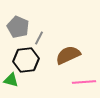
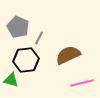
pink line: moved 2 px left, 1 px down; rotated 10 degrees counterclockwise
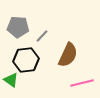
gray pentagon: rotated 20 degrees counterclockwise
gray line: moved 3 px right, 2 px up; rotated 16 degrees clockwise
brown semicircle: rotated 140 degrees clockwise
green triangle: rotated 21 degrees clockwise
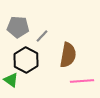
brown semicircle: rotated 15 degrees counterclockwise
black hexagon: rotated 25 degrees counterclockwise
pink line: moved 2 px up; rotated 10 degrees clockwise
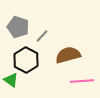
gray pentagon: rotated 15 degrees clockwise
brown semicircle: rotated 115 degrees counterclockwise
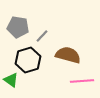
gray pentagon: rotated 10 degrees counterclockwise
brown semicircle: rotated 30 degrees clockwise
black hexagon: moved 2 px right; rotated 15 degrees clockwise
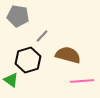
gray pentagon: moved 11 px up
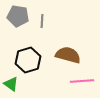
gray line: moved 15 px up; rotated 40 degrees counterclockwise
green triangle: moved 4 px down
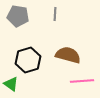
gray line: moved 13 px right, 7 px up
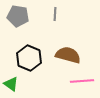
black hexagon: moved 1 px right, 2 px up; rotated 20 degrees counterclockwise
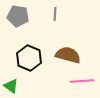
green triangle: moved 2 px down
